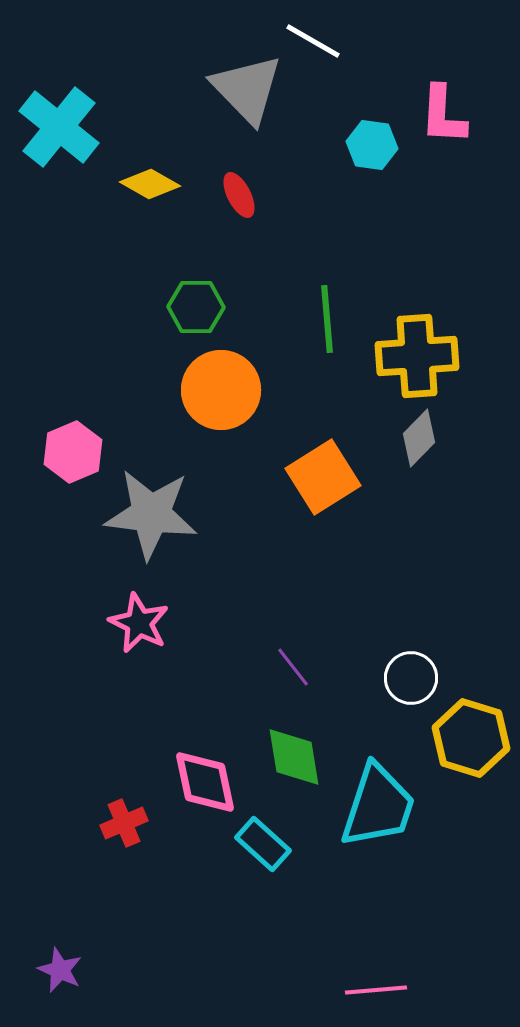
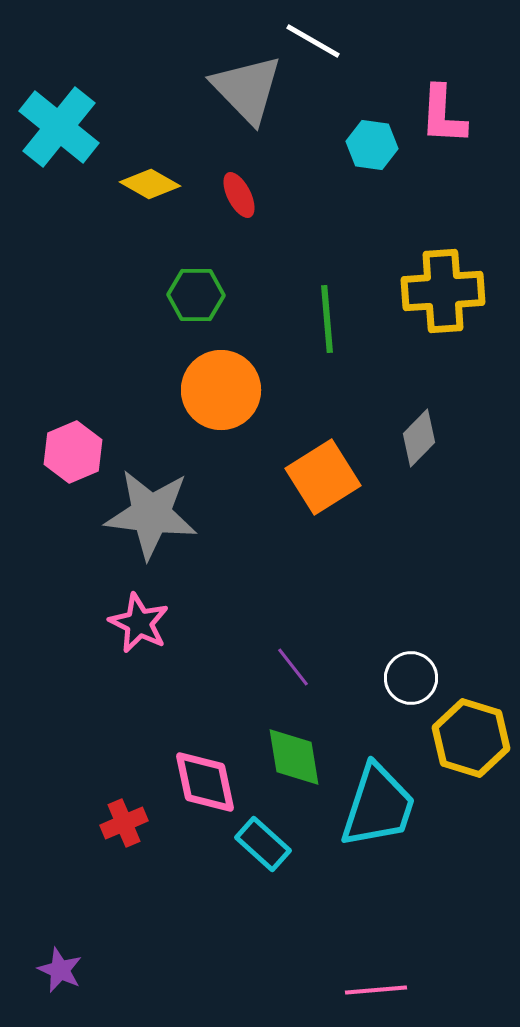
green hexagon: moved 12 px up
yellow cross: moved 26 px right, 65 px up
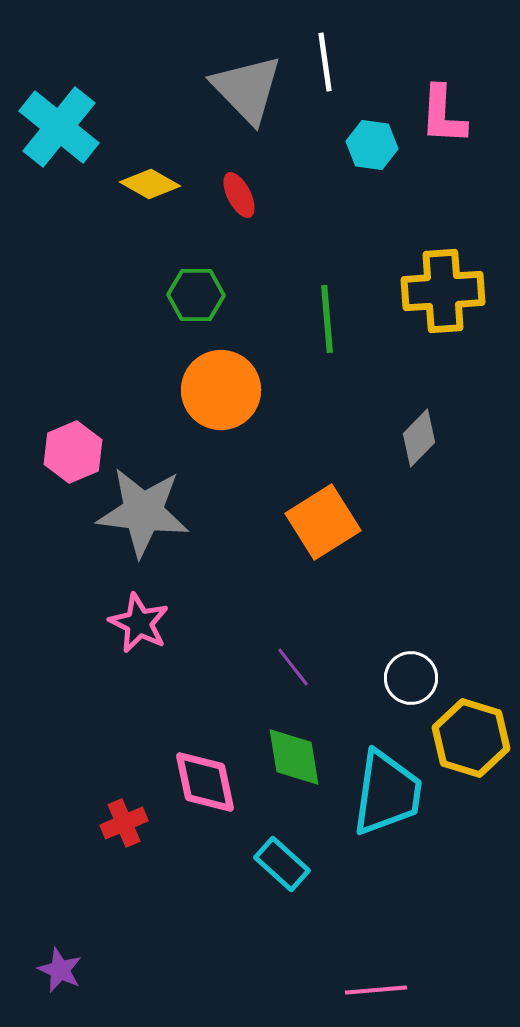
white line: moved 12 px right, 21 px down; rotated 52 degrees clockwise
orange square: moved 45 px down
gray star: moved 8 px left, 2 px up
cyan trapezoid: moved 9 px right, 13 px up; rotated 10 degrees counterclockwise
cyan rectangle: moved 19 px right, 20 px down
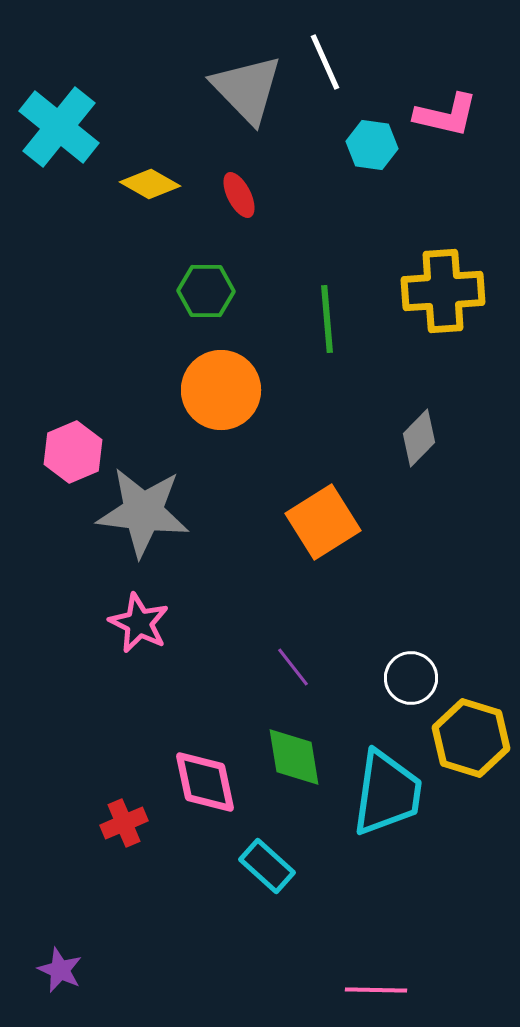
white line: rotated 16 degrees counterclockwise
pink L-shape: moved 3 px right; rotated 80 degrees counterclockwise
green hexagon: moved 10 px right, 4 px up
cyan rectangle: moved 15 px left, 2 px down
pink line: rotated 6 degrees clockwise
